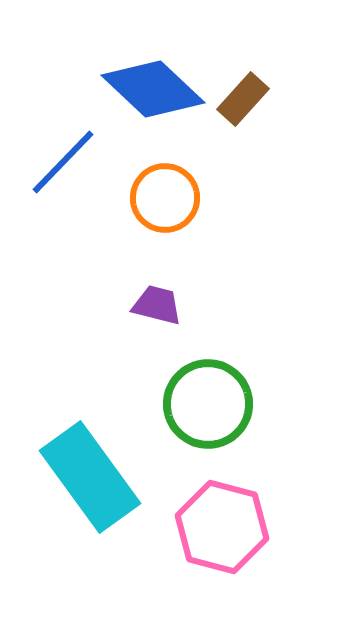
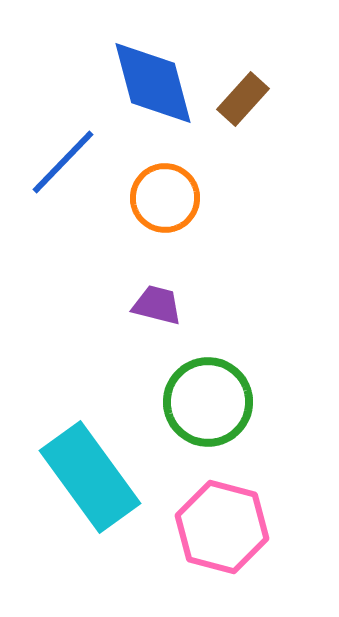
blue diamond: moved 6 px up; rotated 32 degrees clockwise
green circle: moved 2 px up
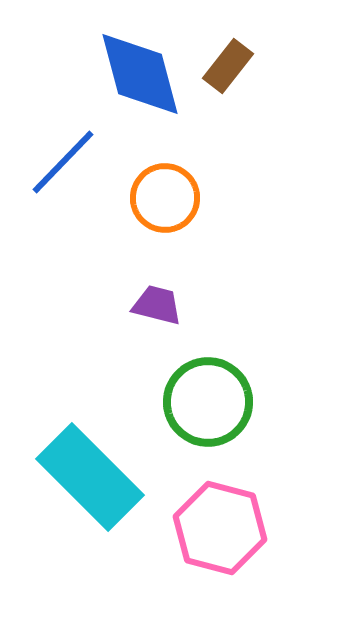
blue diamond: moved 13 px left, 9 px up
brown rectangle: moved 15 px left, 33 px up; rotated 4 degrees counterclockwise
cyan rectangle: rotated 9 degrees counterclockwise
pink hexagon: moved 2 px left, 1 px down
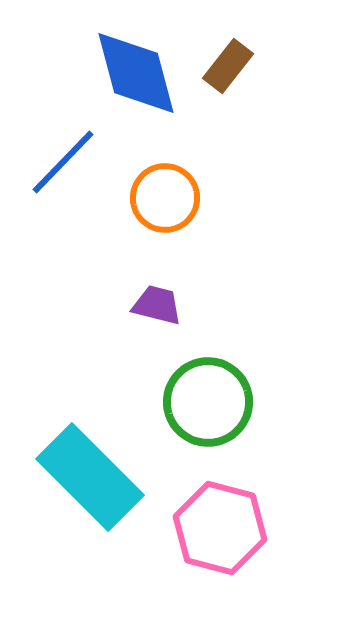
blue diamond: moved 4 px left, 1 px up
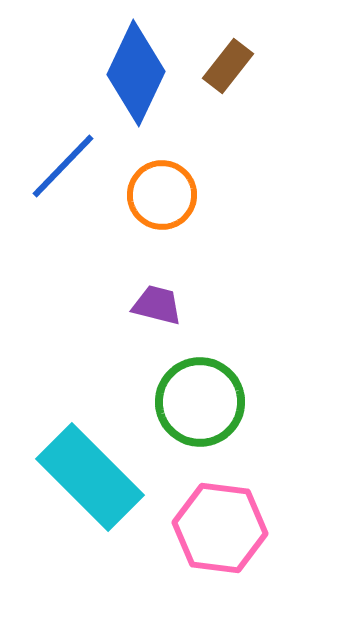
blue diamond: rotated 40 degrees clockwise
blue line: moved 4 px down
orange circle: moved 3 px left, 3 px up
green circle: moved 8 px left
pink hexagon: rotated 8 degrees counterclockwise
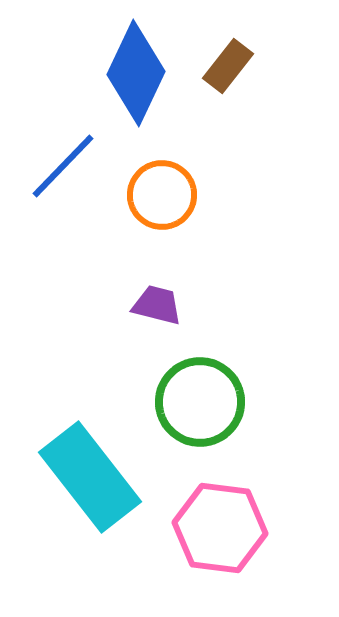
cyan rectangle: rotated 7 degrees clockwise
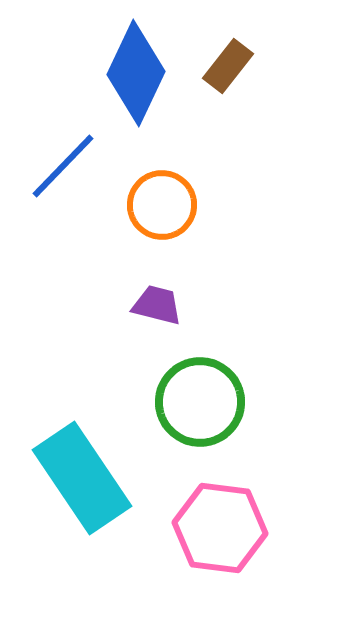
orange circle: moved 10 px down
cyan rectangle: moved 8 px left, 1 px down; rotated 4 degrees clockwise
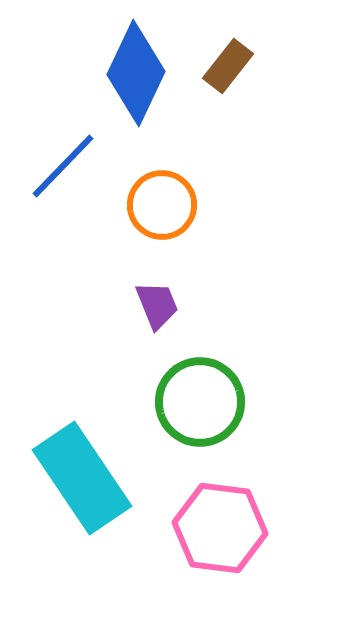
purple trapezoid: rotated 54 degrees clockwise
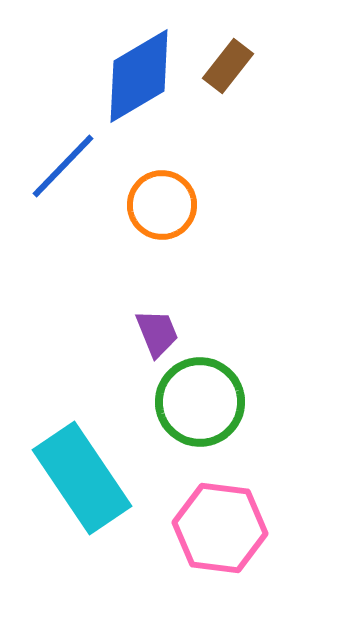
blue diamond: moved 3 px right, 3 px down; rotated 34 degrees clockwise
purple trapezoid: moved 28 px down
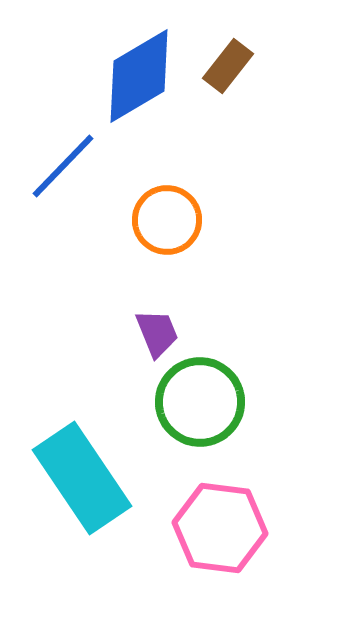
orange circle: moved 5 px right, 15 px down
